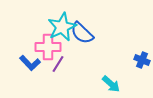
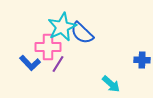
blue cross: rotated 21 degrees counterclockwise
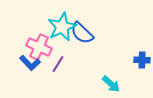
pink cross: moved 9 px left; rotated 25 degrees clockwise
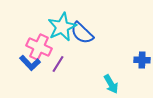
cyan arrow: rotated 18 degrees clockwise
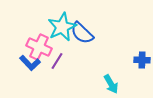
purple line: moved 1 px left, 3 px up
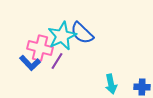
cyan star: moved 9 px down
pink cross: moved 1 px right, 1 px down; rotated 10 degrees counterclockwise
blue cross: moved 27 px down
cyan arrow: rotated 18 degrees clockwise
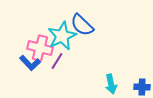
blue semicircle: moved 8 px up
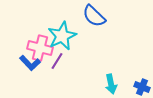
blue semicircle: moved 12 px right, 9 px up
blue cross: rotated 21 degrees clockwise
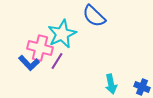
cyan star: moved 2 px up
blue L-shape: moved 1 px left
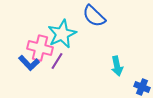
cyan arrow: moved 6 px right, 18 px up
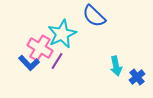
pink cross: rotated 15 degrees clockwise
cyan arrow: moved 1 px left
blue cross: moved 5 px left, 10 px up; rotated 28 degrees clockwise
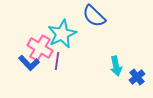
purple line: rotated 24 degrees counterclockwise
